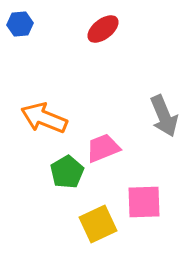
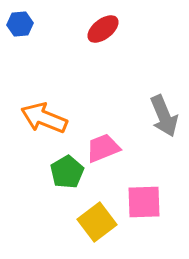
yellow square: moved 1 px left, 2 px up; rotated 12 degrees counterclockwise
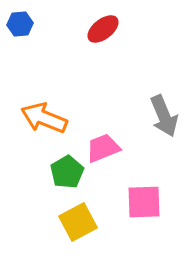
yellow square: moved 19 px left; rotated 9 degrees clockwise
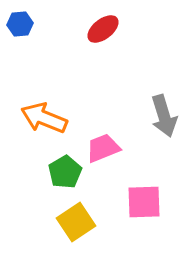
gray arrow: rotated 6 degrees clockwise
green pentagon: moved 2 px left
yellow square: moved 2 px left; rotated 6 degrees counterclockwise
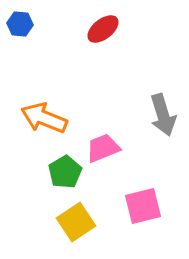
blue hexagon: rotated 10 degrees clockwise
gray arrow: moved 1 px left, 1 px up
pink square: moved 1 px left, 4 px down; rotated 12 degrees counterclockwise
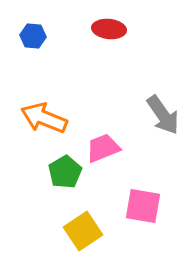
blue hexagon: moved 13 px right, 12 px down
red ellipse: moved 6 px right; rotated 44 degrees clockwise
gray arrow: rotated 18 degrees counterclockwise
pink square: rotated 24 degrees clockwise
yellow square: moved 7 px right, 9 px down
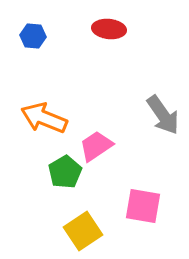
pink trapezoid: moved 7 px left, 2 px up; rotated 12 degrees counterclockwise
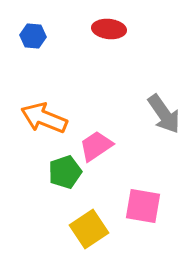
gray arrow: moved 1 px right, 1 px up
green pentagon: rotated 12 degrees clockwise
yellow square: moved 6 px right, 2 px up
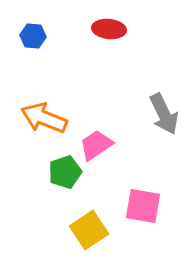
gray arrow: rotated 9 degrees clockwise
pink trapezoid: moved 1 px up
yellow square: moved 1 px down
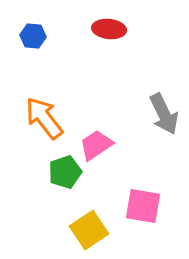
orange arrow: rotated 30 degrees clockwise
